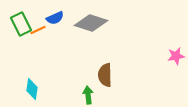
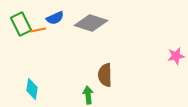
orange line: rotated 14 degrees clockwise
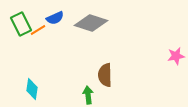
orange line: rotated 21 degrees counterclockwise
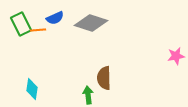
orange line: rotated 28 degrees clockwise
brown semicircle: moved 1 px left, 3 px down
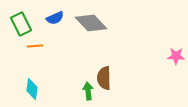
gray diamond: rotated 28 degrees clockwise
orange line: moved 3 px left, 16 px down
pink star: rotated 12 degrees clockwise
green arrow: moved 4 px up
